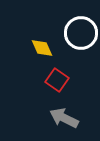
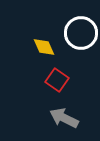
yellow diamond: moved 2 px right, 1 px up
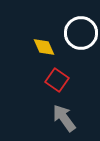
gray arrow: rotated 28 degrees clockwise
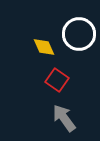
white circle: moved 2 px left, 1 px down
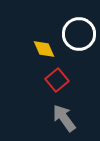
yellow diamond: moved 2 px down
red square: rotated 15 degrees clockwise
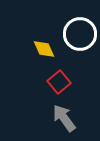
white circle: moved 1 px right
red square: moved 2 px right, 2 px down
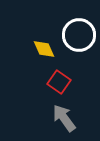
white circle: moved 1 px left, 1 px down
red square: rotated 15 degrees counterclockwise
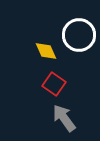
yellow diamond: moved 2 px right, 2 px down
red square: moved 5 px left, 2 px down
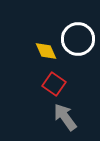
white circle: moved 1 px left, 4 px down
gray arrow: moved 1 px right, 1 px up
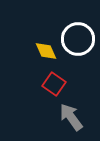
gray arrow: moved 6 px right
